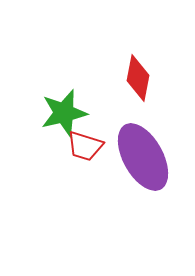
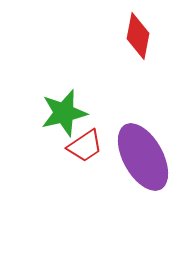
red diamond: moved 42 px up
red trapezoid: rotated 51 degrees counterclockwise
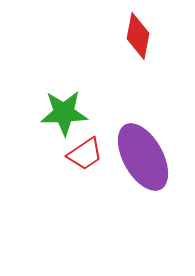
green star: rotated 12 degrees clockwise
red trapezoid: moved 8 px down
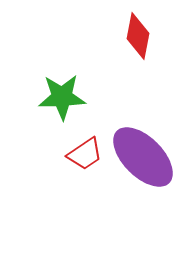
green star: moved 2 px left, 16 px up
purple ellipse: rotated 16 degrees counterclockwise
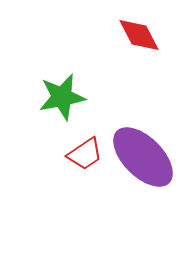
red diamond: moved 1 px right, 1 px up; rotated 39 degrees counterclockwise
green star: rotated 9 degrees counterclockwise
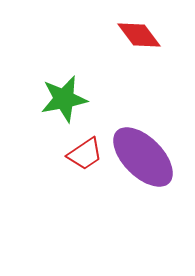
red diamond: rotated 9 degrees counterclockwise
green star: moved 2 px right, 2 px down
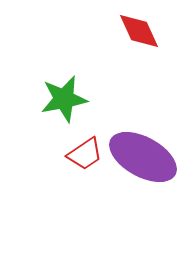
red diamond: moved 4 px up; rotated 12 degrees clockwise
purple ellipse: rotated 16 degrees counterclockwise
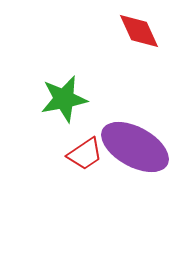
purple ellipse: moved 8 px left, 10 px up
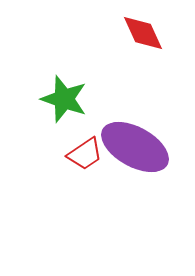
red diamond: moved 4 px right, 2 px down
green star: rotated 30 degrees clockwise
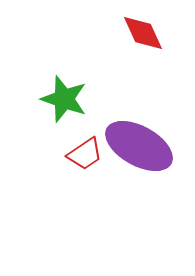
purple ellipse: moved 4 px right, 1 px up
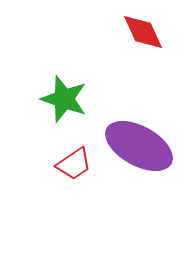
red diamond: moved 1 px up
red trapezoid: moved 11 px left, 10 px down
